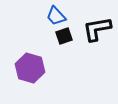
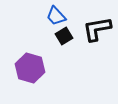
black square: rotated 12 degrees counterclockwise
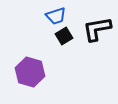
blue trapezoid: rotated 65 degrees counterclockwise
purple hexagon: moved 4 px down
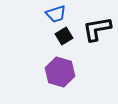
blue trapezoid: moved 2 px up
purple hexagon: moved 30 px right
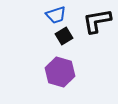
blue trapezoid: moved 1 px down
black L-shape: moved 8 px up
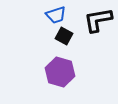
black L-shape: moved 1 px right, 1 px up
black square: rotated 30 degrees counterclockwise
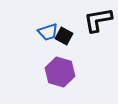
blue trapezoid: moved 8 px left, 17 px down
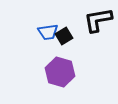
blue trapezoid: rotated 10 degrees clockwise
black square: rotated 30 degrees clockwise
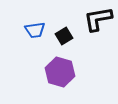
black L-shape: moved 1 px up
blue trapezoid: moved 13 px left, 2 px up
